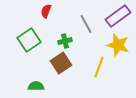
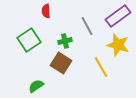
red semicircle: rotated 24 degrees counterclockwise
gray line: moved 1 px right, 2 px down
brown square: rotated 25 degrees counterclockwise
yellow line: moved 2 px right; rotated 50 degrees counterclockwise
green semicircle: rotated 35 degrees counterclockwise
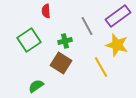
yellow star: moved 1 px left
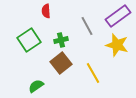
green cross: moved 4 px left, 1 px up
brown square: rotated 20 degrees clockwise
yellow line: moved 8 px left, 6 px down
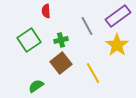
yellow star: rotated 20 degrees clockwise
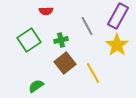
red semicircle: rotated 88 degrees counterclockwise
purple rectangle: rotated 25 degrees counterclockwise
brown square: moved 4 px right
